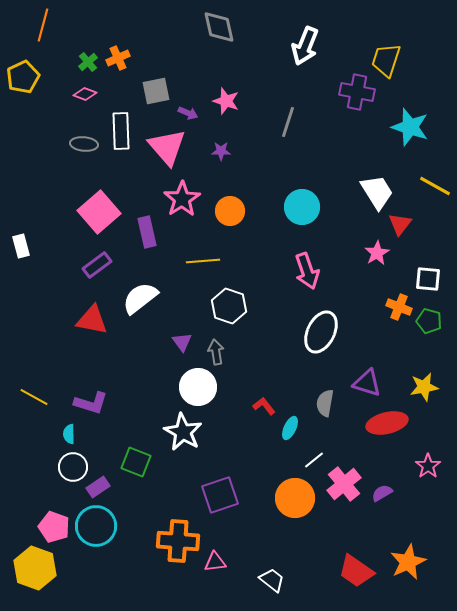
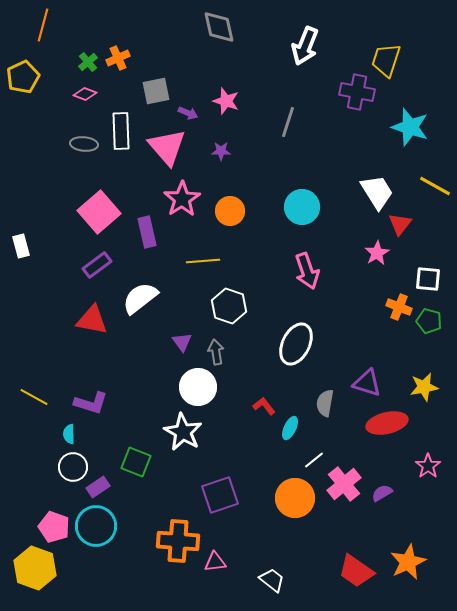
white ellipse at (321, 332): moved 25 px left, 12 px down
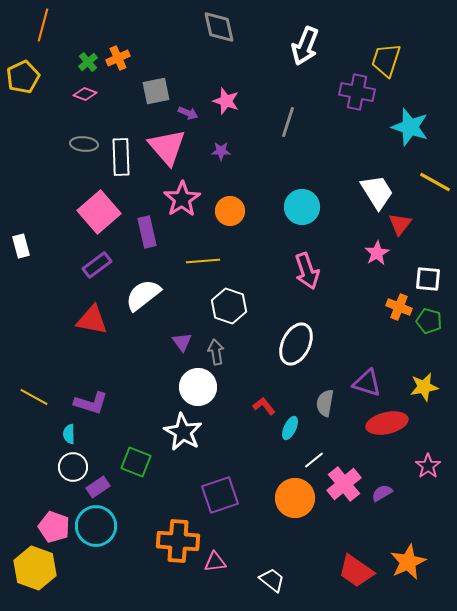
white rectangle at (121, 131): moved 26 px down
yellow line at (435, 186): moved 4 px up
white semicircle at (140, 298): moved 3 px right, 3 px up
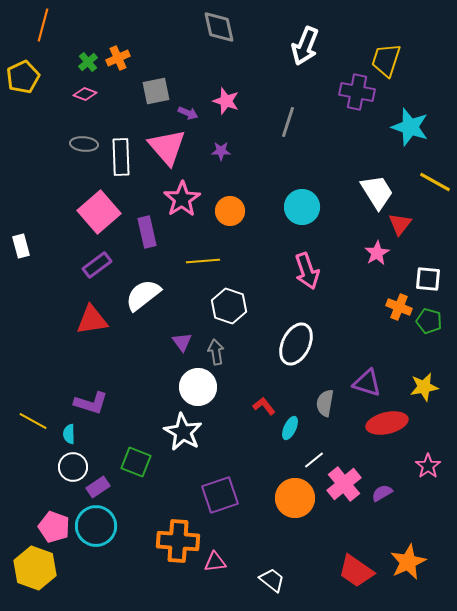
red triangle at (92, 320): rotated 20 degrees counterclockwise
yellow line at (34, 397): moved 1 px left, 24 px down
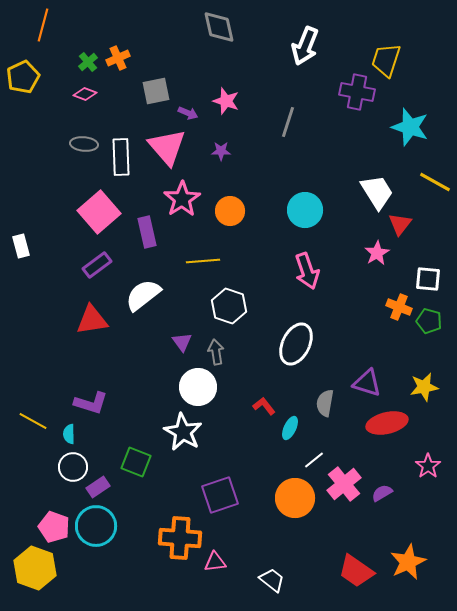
cyan circle at (302, 207): moved 3 px right, 3 px down
orange cross at (178, 541): moved 2 px right, 3 px up
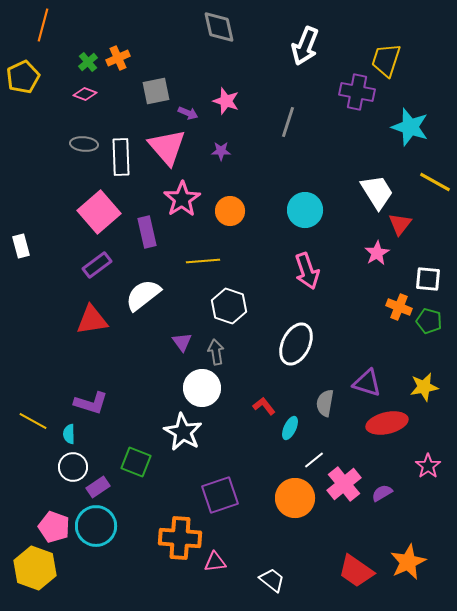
white circle at (198, 387): moved 4 px right, 1 px down
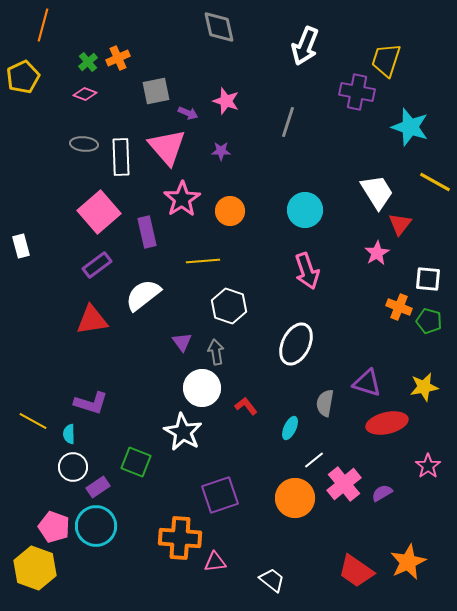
red L-shape at (264, 406): moved 18 px left
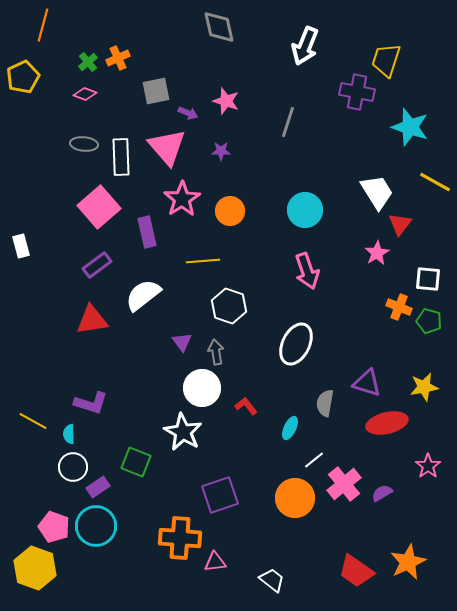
pink square at (99, 212): moved 5 px up
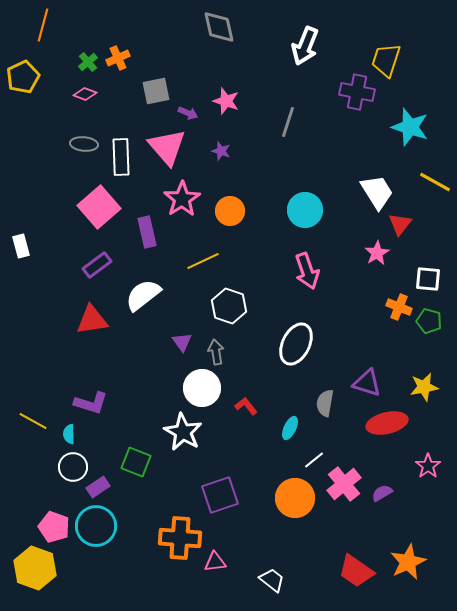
purple star at (221, 151): rotated 18 degrees clockwise
yellow line at (203, 261): rotated 20 degrees counterclockwise
